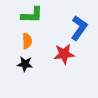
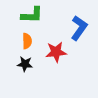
red star: moved 8 px left, 2 px up
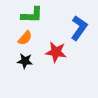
orange semicircle: moved 2 px left, 3 px up; rotated 42 degrees clockwise
red star: rotated 15 degrees clockwise
black star: moved 3 px up
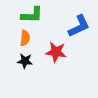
blue L-shape: moved 2 px up; rotated 30 degrees clockwise
orange semicircle: rotated 35 degrees counterclockwise
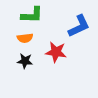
orange semicircle: rotated 77 degrees clockwise
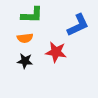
blue L-shape: moved 1 px left, 1 px up
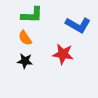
blue L-shape: rotated 55 degrees clockwise
orange semicircle: rotated 63 degrees clockwise
red star: moved 7 px right, 2 px down
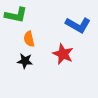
green L-shape: moved 16 px left; rotated 10 degrees clockwise
orange semicircle: moved 4 px right, 1 px down; rotated 21 degrees clockwise
red star: rotated 15 degrees clockwise
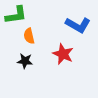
green L-shape: rotated 20 degrees counterclockwise
orange semicircle: moved 3 px up
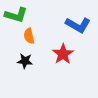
green L-shape: rotated 25 degrees clockwise
red star: rotated 15 degrees clockwise
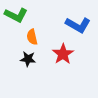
green L-shape: rotated 10 degrees clockwise
orange semicircle: moved 3 px right, 1 px down
black star: moved 3 px right, 2 px up
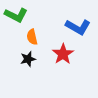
blue L-shape: moved 2 px down
black star: rotated 21 degrees counterclockwise
